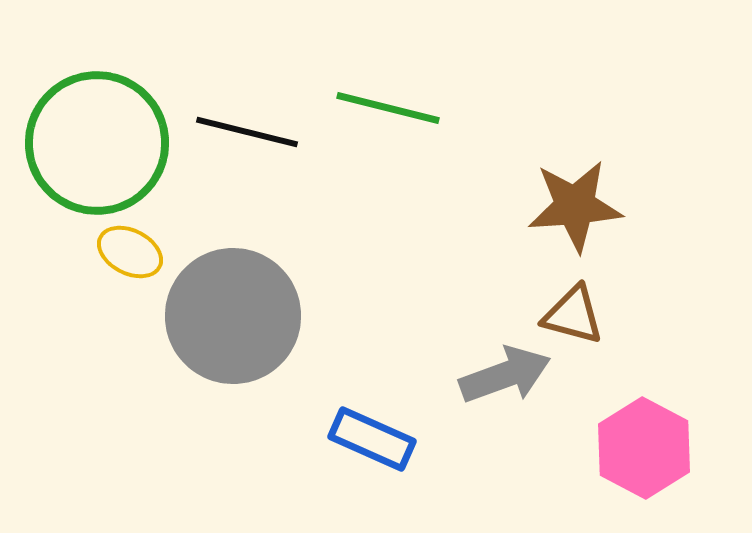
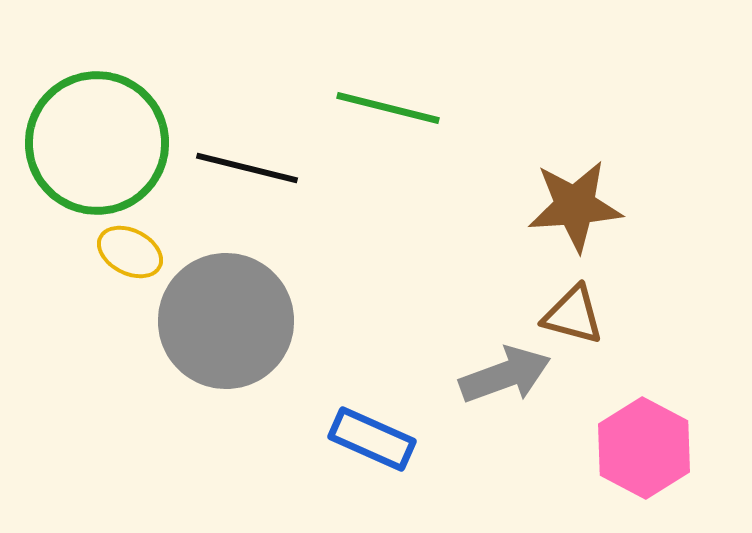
black line: moved 36 px down
gray circle: moved 7 px left, 5 px down
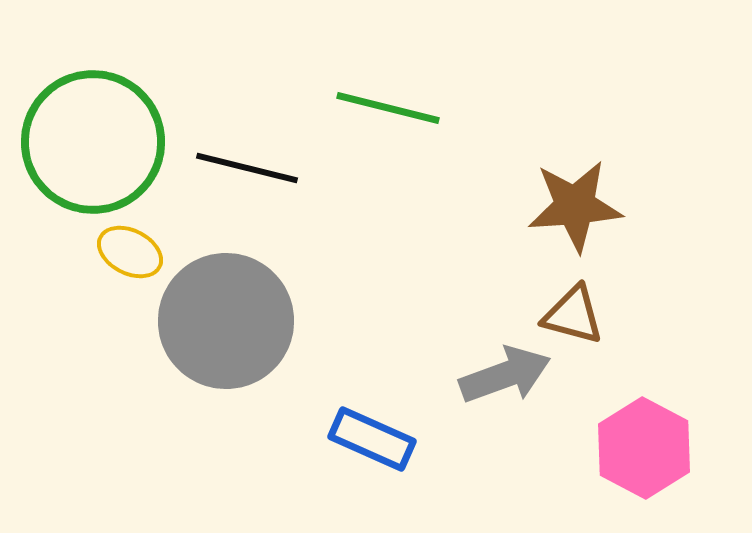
green circle: moved 4 px left, 1 px up
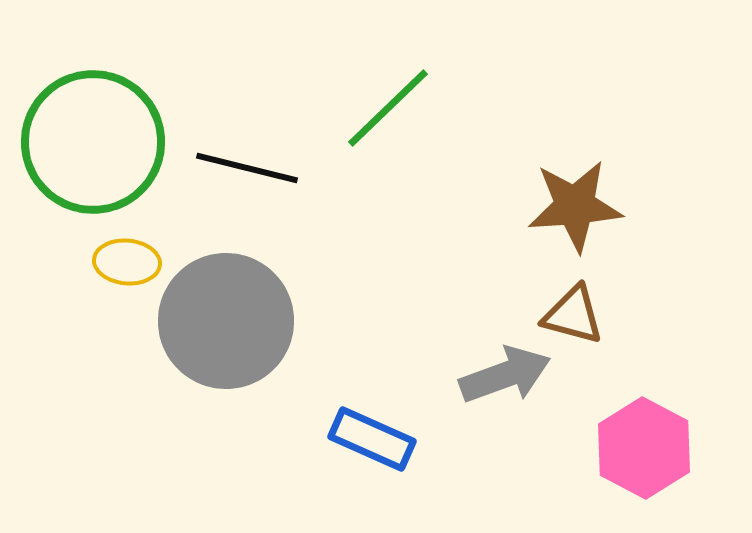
green line: rotated 58 degrees counterclockwise
yellow ellipse: moved 3 px left, 10 px down; rotated 22 degrees counterclockwise
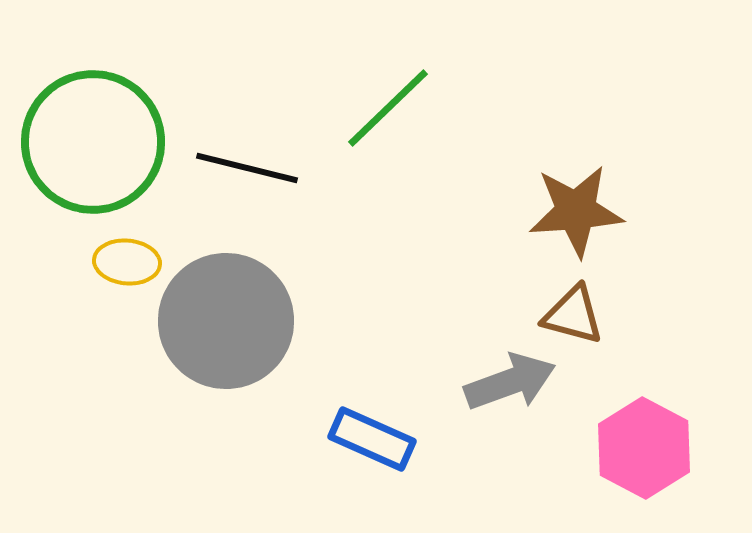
brown star: moved 1 px right, 5 px down
gray arrow: moved 5 px right, 7 px down
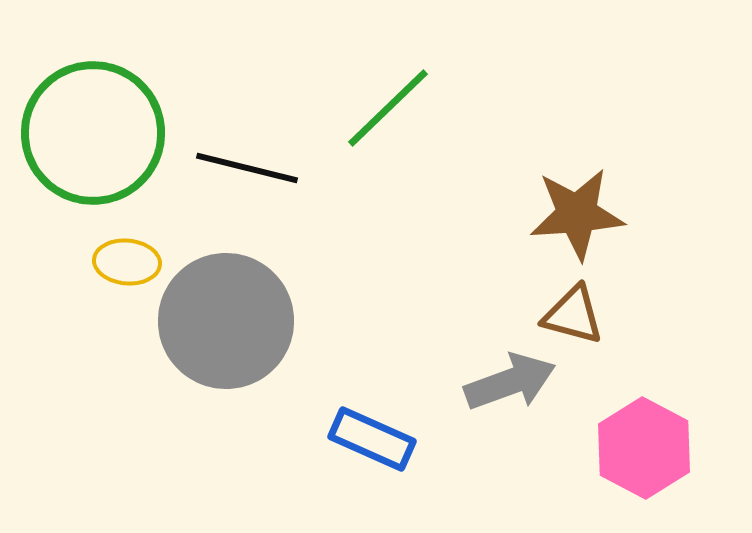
green circle: moved 9 px up
brown star: moved 1 px right, 3 px down
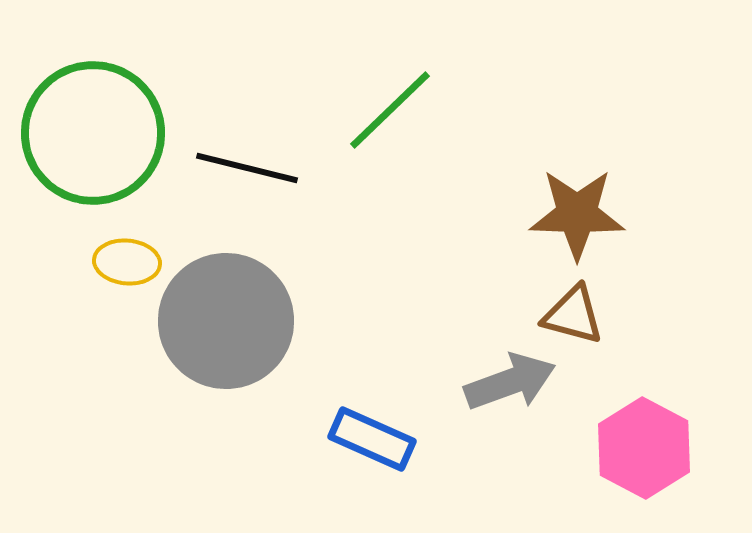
green line: moved 2 px right, 2 px down
brown star: rotated 6 degrees clockwise
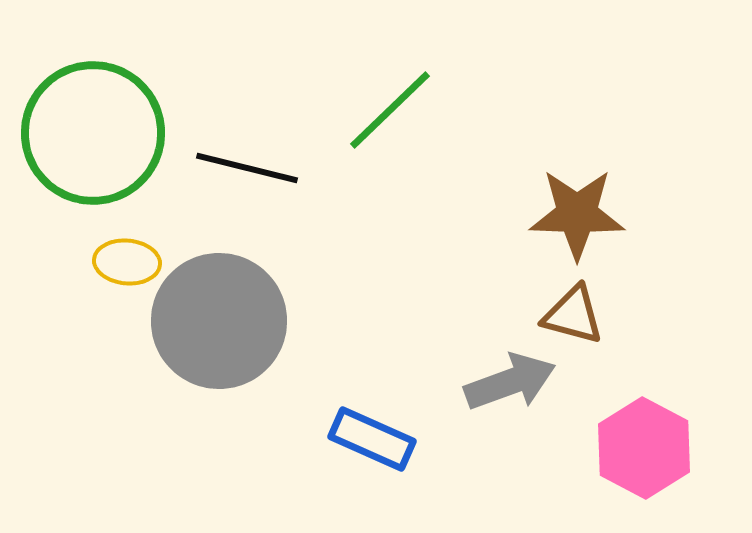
gray circle: moved 7 px left
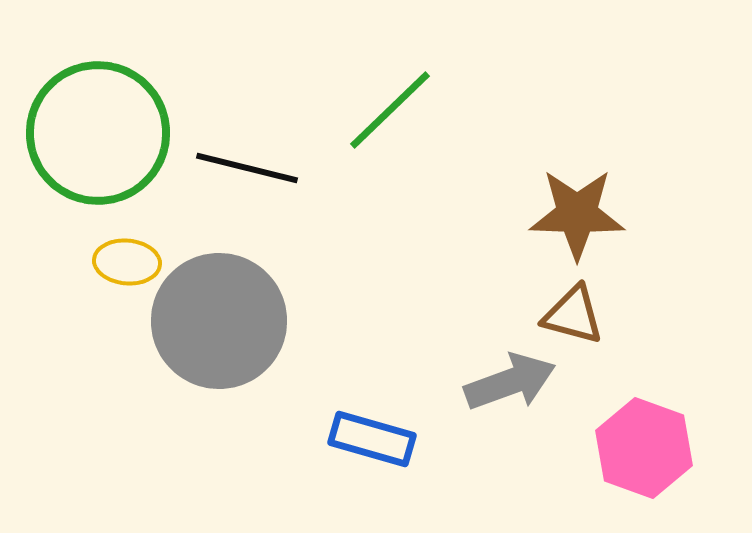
green circle: moved 5 px right
blue rectangle: rotated 8 degrees counterclockwise
pink hexagon: rotated 8 degrees counterclockwise
